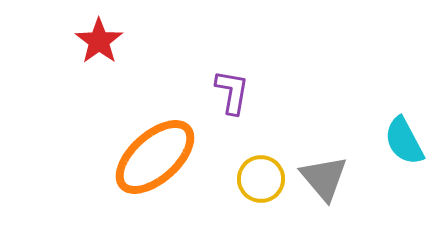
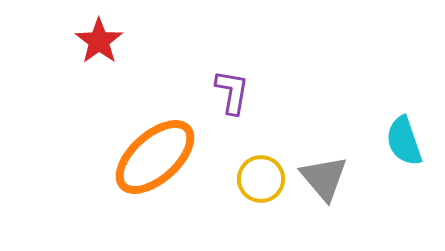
cyan semicircle: rotated 9 degrees clockwise
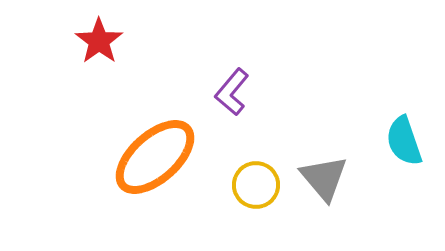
purple L-shape: rotated 150 degrees counterclockwise
yellow circle: moved 5 px left, 6 px down
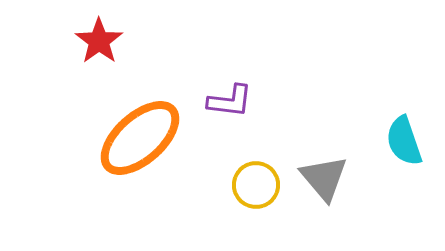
purple L-shape: moved 2 px left, 9 px down; rotated 123 degrees counterclockwise
orange ellipse: moved 15 px left, 19 px up
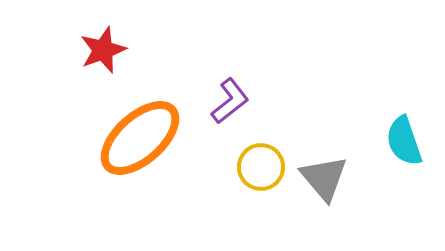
red star: moved 4 px right, 9 px down; rotated 15 degrees clockwise
purple L-shape: rotated 45 degrees counterclockwise
yellow circle: moved 5 px right, 18 px up
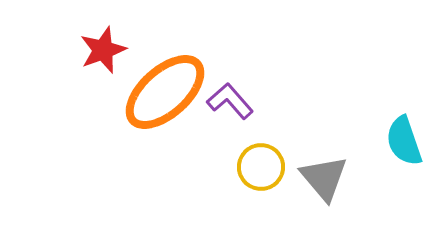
purple L-shape: rotated 93 degrees counterclockwise
orange ellipse: moved 25 px right, 46 px up
